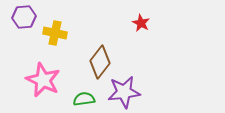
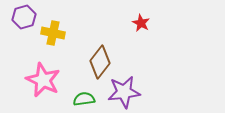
purple hexagon: rotated 10 degrees counterclockwise
yellow cross: moved 2 px left
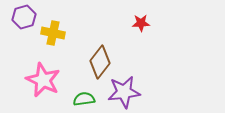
red star: rotated 30 degrees counterclockwise
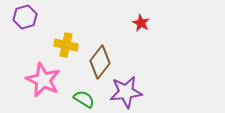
purple hexagon: moved 1 px right
red star: rotated 30 degrees clockwise
yellow cross: moved 13 px right, 12 px down
purple star: moved 2 px right
green semicircle: rotated 40 degrees clockwise
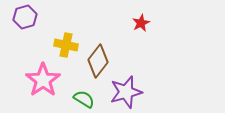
red star: rotated 18 degrees clockwise
brown diamond: moved 2 px left, 1 px up
pink star: rotated 12 degrees clockwise
purple star: rotated 8 degrees counterclockwise
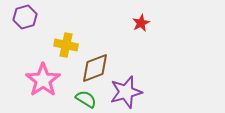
brown diamond: moved 3 px left, 7 px down; rotated 32 degrees clockwise
green semicircle: moved 2 px right
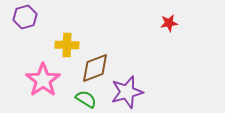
red star: moved 28 px right; rotated 18 degrees clockwise
yellow cross: moved 1 px right; rotated 10 degrees counterclockwise
purple star: moved 1 px right
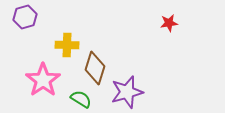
brown diamond: rotated 52 degrees counterclockwise
green semicircle: moved 5 px left
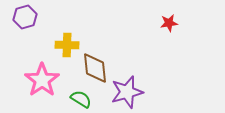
brown diamond: rotated 24 degrees counterclockwise
pink star: moved 1 px left
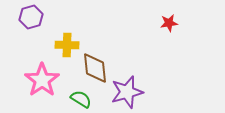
purple hexagon: moved 6 px right
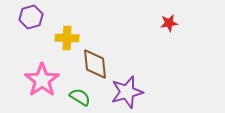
yellow cross: moved 7 px up
brown diamond: moved 4 px up
green semicircle: moved 1 px left, 2 px up
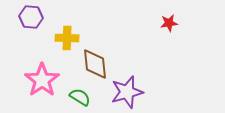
purple hexagon: rotated 20 degrees clockwise
